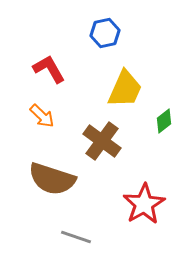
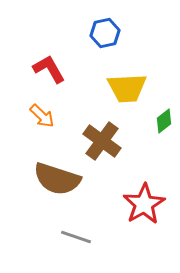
yellow trapezoid: moved 2 px right, 1 px up; rotated 63 degrees clockwise
brown semicircle: moved 5 px right
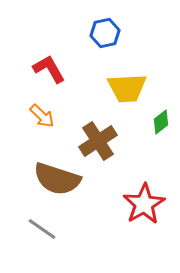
green diamond: moved 3 px left, 1 px down
brown cross: moved 4 px left; rotated 21 degrees clockwise
gray line: moved 34 px left, 8 px up; rotated 16 degrees clockwise
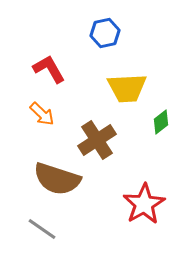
orange arrow: moved 2 px up
brown cross: moved 1 px left, 1 px up
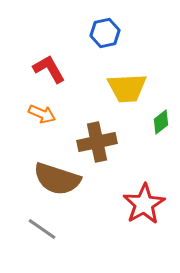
orange arrow: rotated 20 degrees counterclockwise
brown cross: moved 2 px down; rotated 21 degrees clockwise
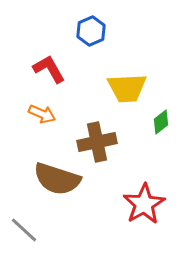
blue hexagon: moved 14 px left, 2 px up; rotated 12 degrees counterclockwise
gray line: moved 18 px left, 1 px down; rotated 8 degrees clockwise
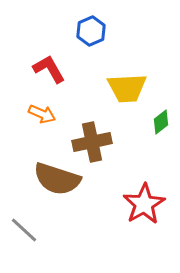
brown cross: moved 5 px left
